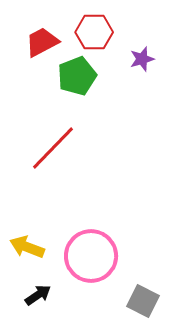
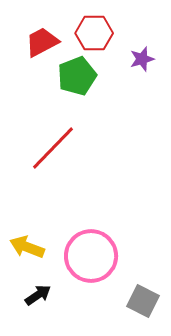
red hexagon: moved 1 px down
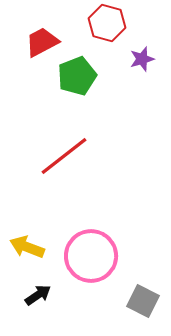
red hexagon: moved 13 px right, 10 px up; rotated 15 degrees clockwise
red line: moved 11 px right, 8 px down; rotated 8 degrees clockwise
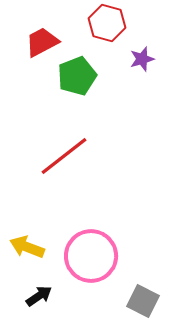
black arrow: moved 1 px right, 1 px down
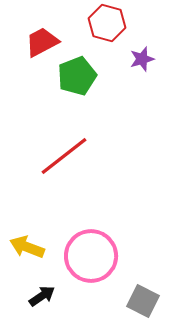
black arrow: moved 3 px right
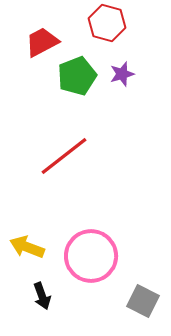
purple star: moved 20 px left, 15 px down
black arrow: rotated 104 degrees clockwise
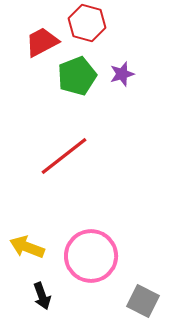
red hexagon: moved 20 px left
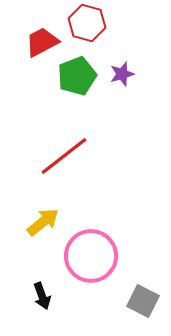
yellow arrow: moved 16 px right, 25 px up; rotated 120 degrees clockwise
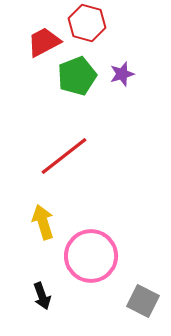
red trapezoid: moved 2 px right
yellow arrow: rotated 68 degrees counterclockwise
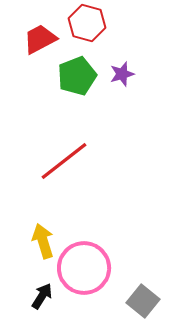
red trapezoid: moved 4 px left, 3 px up
red line: moved 5 px down
yellow arrow: moved 19 px down
pink circle: moved 7 px left, 12 px down
black arrow: rotated 128 degrees counterclockwise
gray square: rotated 12 degrees clockwise
